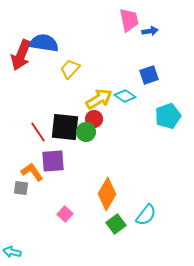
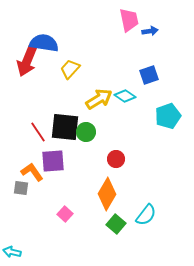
red arrow: moved 6 px right, 6 px down
red circle: moved 22 px right, 40 px down
green square: rotated 12 degrees counterclockwise
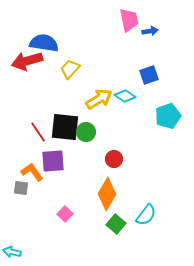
red arrow: rotated 52 degrees clockwise
red circle: moved 2 px left
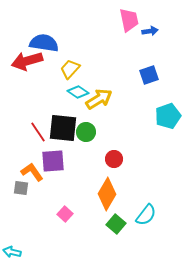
cyan diamond: moved 47 px left, 4 px up
black square: moved 2 px left, 1 px down
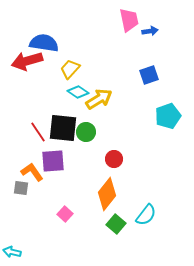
orange diamond: rotated 8 degrees clockwise
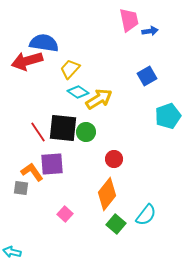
blue square: moved 2 px left, 1 px down; rotated 12 degrees counterclockwise
purple square: moved 1 px left, 3 px down
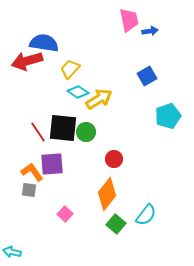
gray square: moved 8 px right, 2 px down
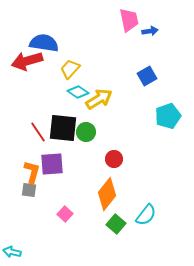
orange L-shape: rotated 50 degrees clockwise
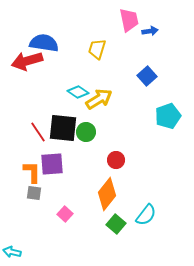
yellow trapezoid: moved 27 px right, 20 px up; rotated 25 degrees counterclockwise
blue square: rotated 12 degrees counterclockwise
red circle: moved 2 px right, 1 px down
orange L-shape: rotated 15 degrees counterclockwise
gray square: moved 5 px right, 3 px down
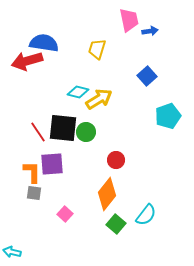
cyan diamond: rotated 20 degrees counterclockwise
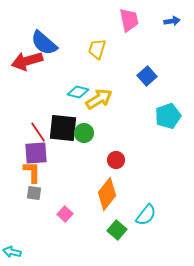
blue arrow: moved 22 px right, 10 px up
blue semicircle: rotated 148 degrees counterclockwise
green circle: moved 2 px left, 1 px down
purple square: moved 16 px left, 11 px up
green square: moved 1 px right, 6 px down
